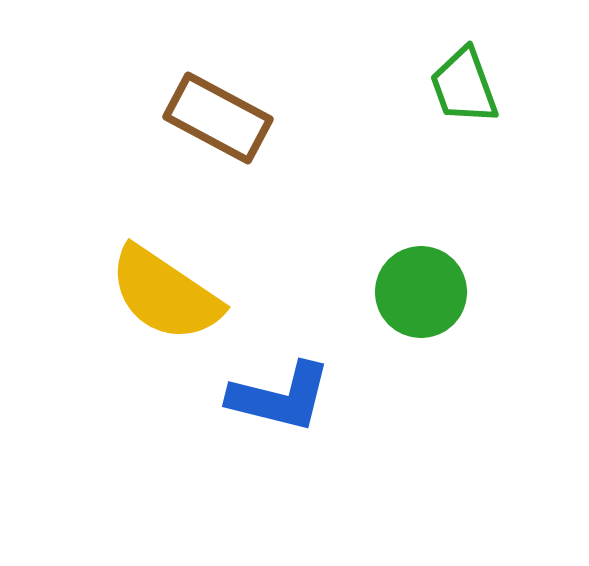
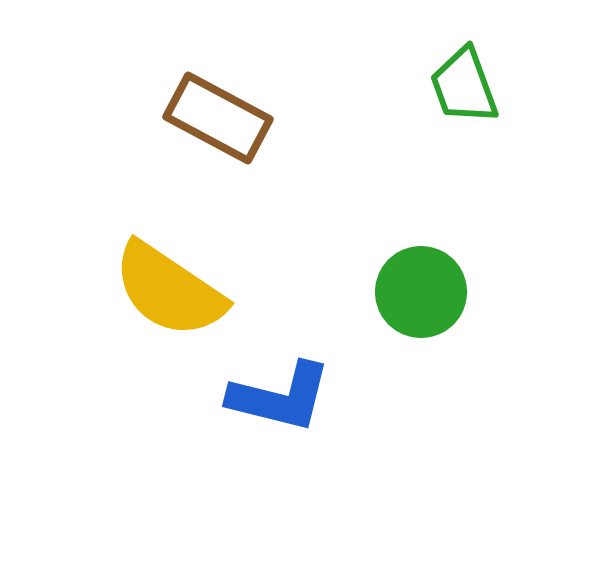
yellow semicircle: moved 4 px right, 4 px up
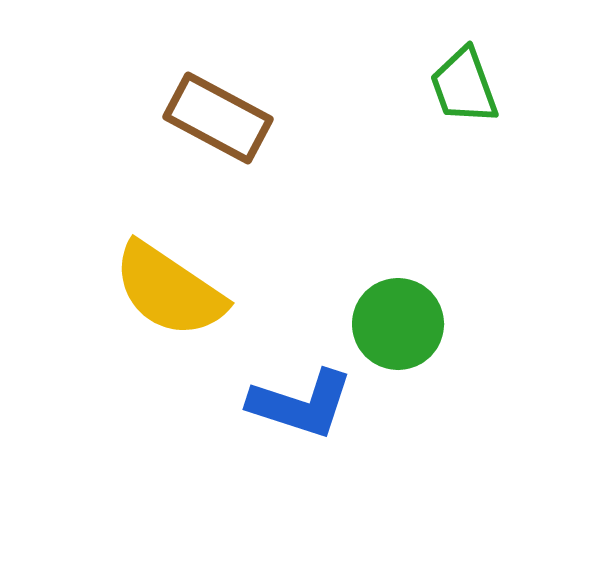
green circle: moved 23 px left, 32 px down
blue L-shape: moved 21 px right, 7 px down; rotated 4 degrees clockwise
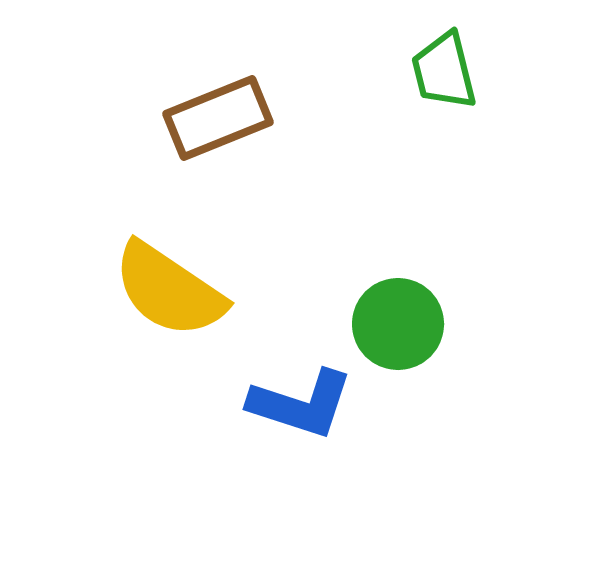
green trapezoid: moved 20 px left, 15 px up; rotated 6 degrees clockwise
brown rectangle: rotated 50 degrees counterclockwise
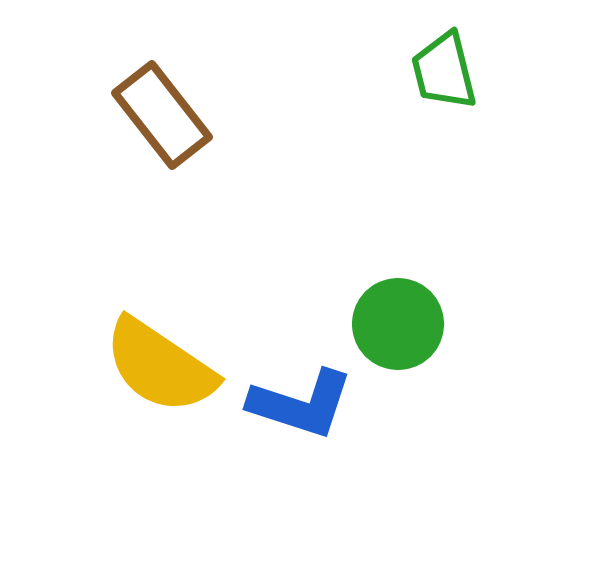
brown rectangle: moved 56 px left, 3 px up; rotated 74 degrees clockwise
yellow semicircle: moved 9 px left, 76 px down
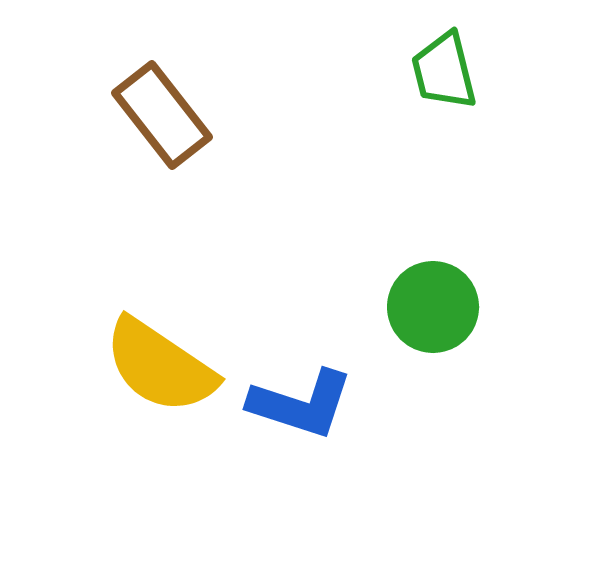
green circle: moved 35 px right, 17 px up
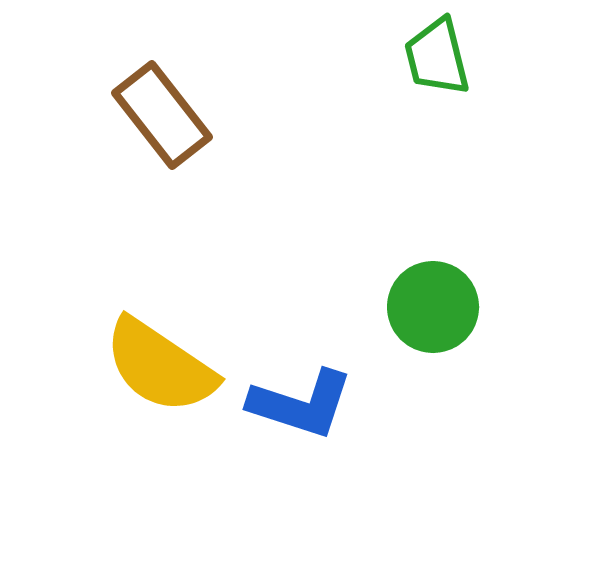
green trapezoid: moved 7 px left, 14 px up
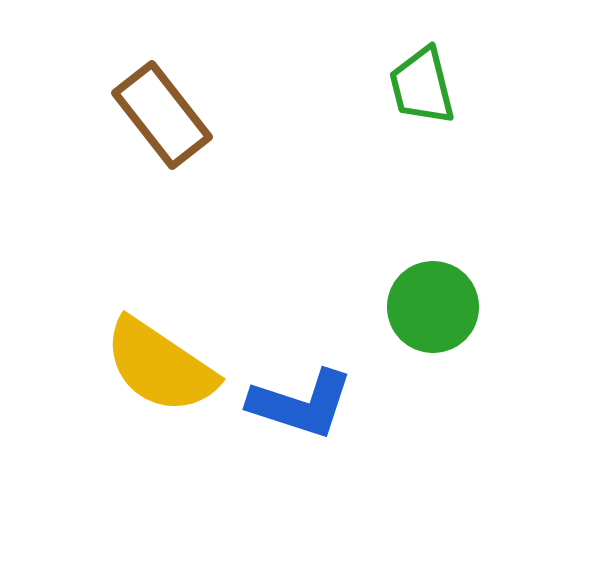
green trapezoid: moved 15 px left, 29 px down
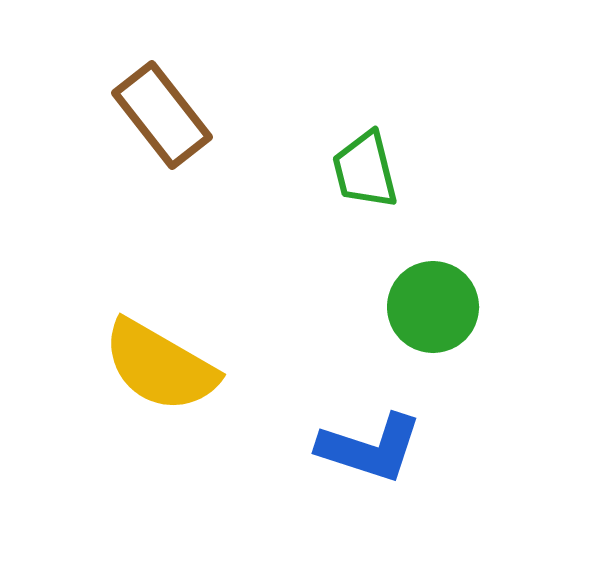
green trapezoid: moved 57 px left, 84 px down
yellow semicircle: rotated 4 degrees counterclockwise
blue L-shape: moved 69 px right, 44 px down
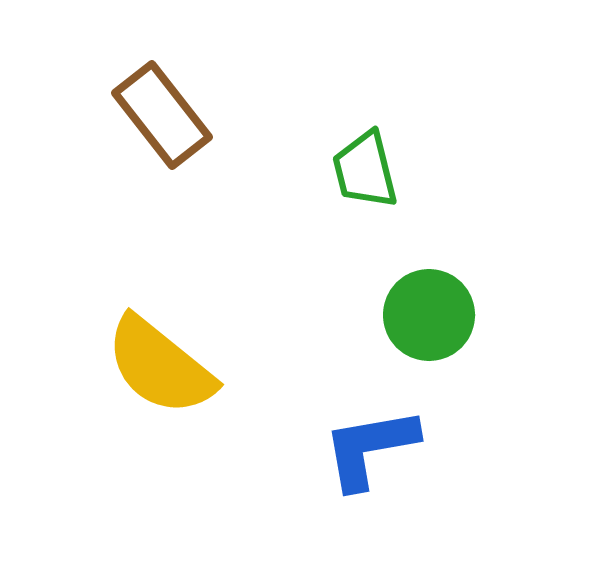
green circle: moved 4 px left, 8 px down
yellow semicircle: rotated 9 degrees clockwise
blue L-shape: rotated 152 degrees clockwise
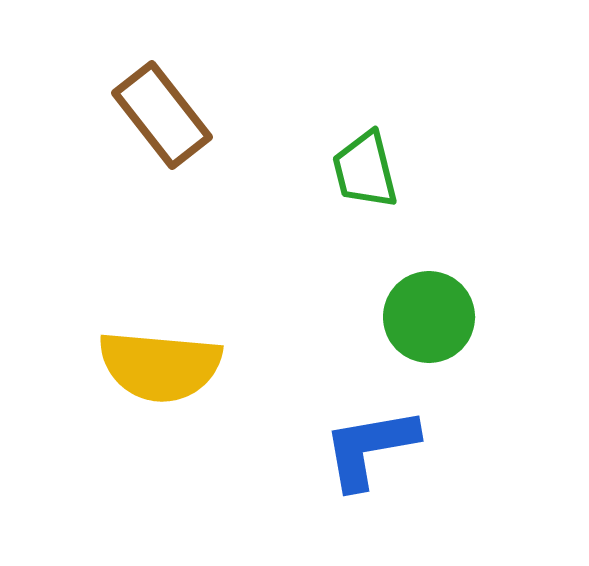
green circle: moved 2 px down
yellow semicircle: rotated 34 degrees counterclockwise
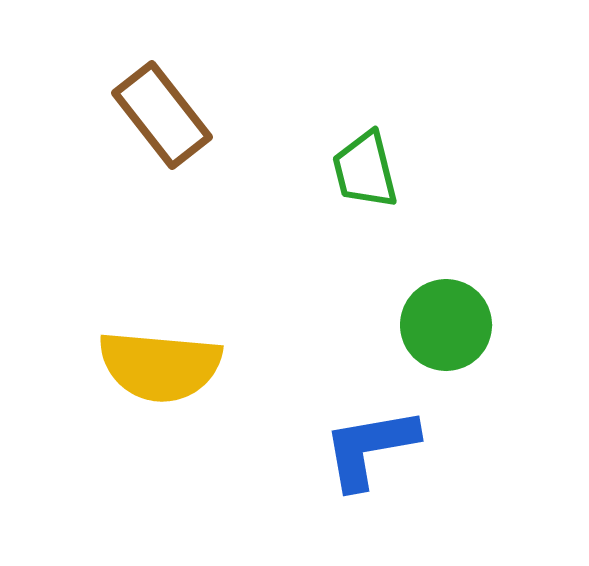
green circle: moved 17 px right, 8 px down
